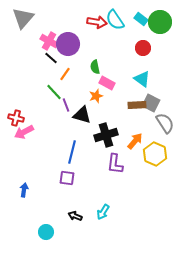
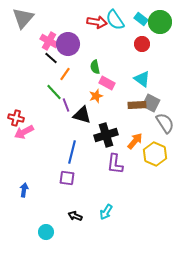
red circle: moved 1 px left, 4 px up
cyan arrow: moved 3 px right
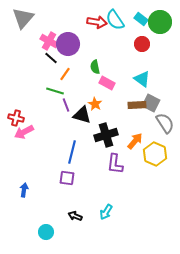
green line: moved 1 px right, 1 px up; rotated 30 degrees counterclockwise
orange star: moved 1 px left, 8 px down; rotated 24 degrees counterclockwise
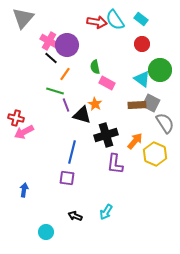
green circle: moved 48 px down
purple circle: moved 1 px left, 1 px down
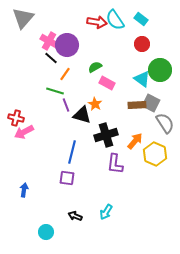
green semicircle: rotated 72 degrees clockwise
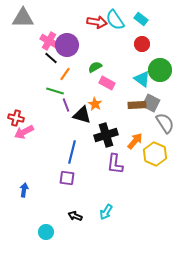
gray triangle: rotated 50 degrees clockwise
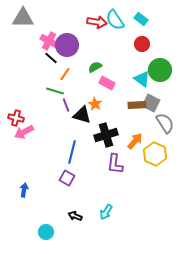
purple square: rotated 21 degrees clockwise
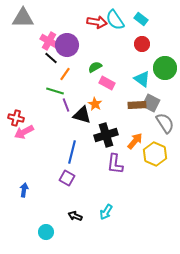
green circle: moved 5 px right, 2 px up
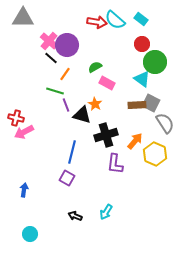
cyan semicircle: rotated 15 degrees counterclockwise
pink cross: rotated 12 degrees clockwise
green circle: moved 10 px left, 6 px up
cyan circle: moved 16 px left, 2 px down
